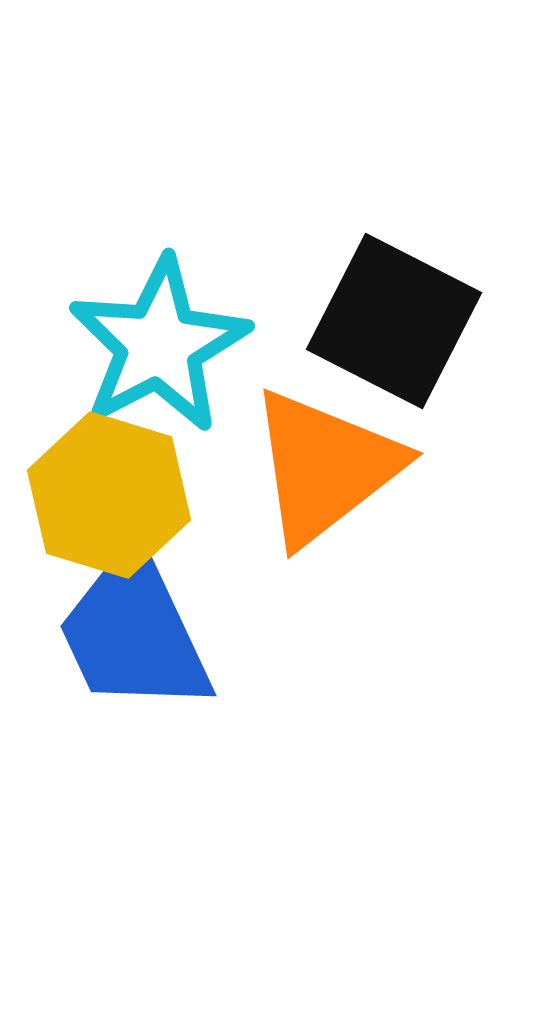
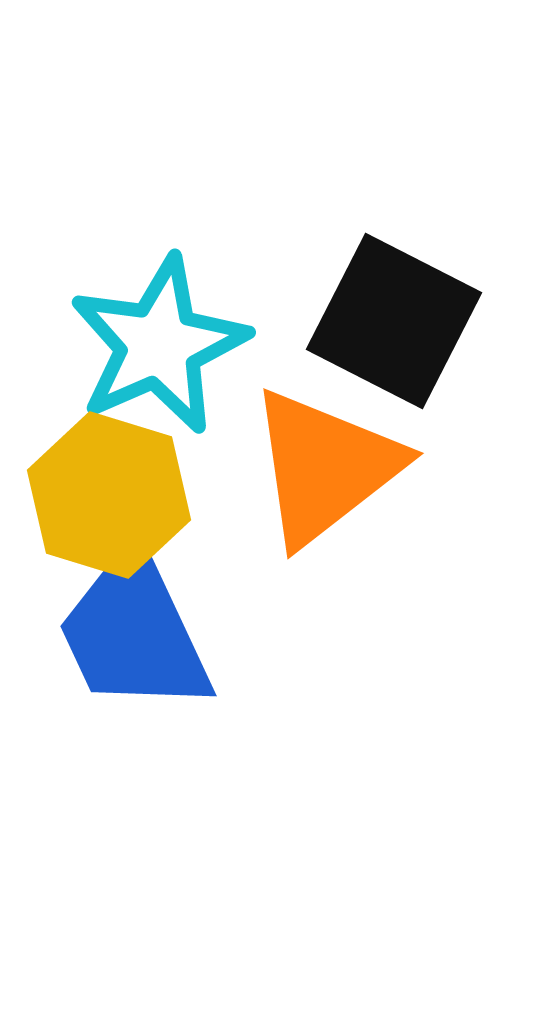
cyan star: rotated 4 degrees clockwise
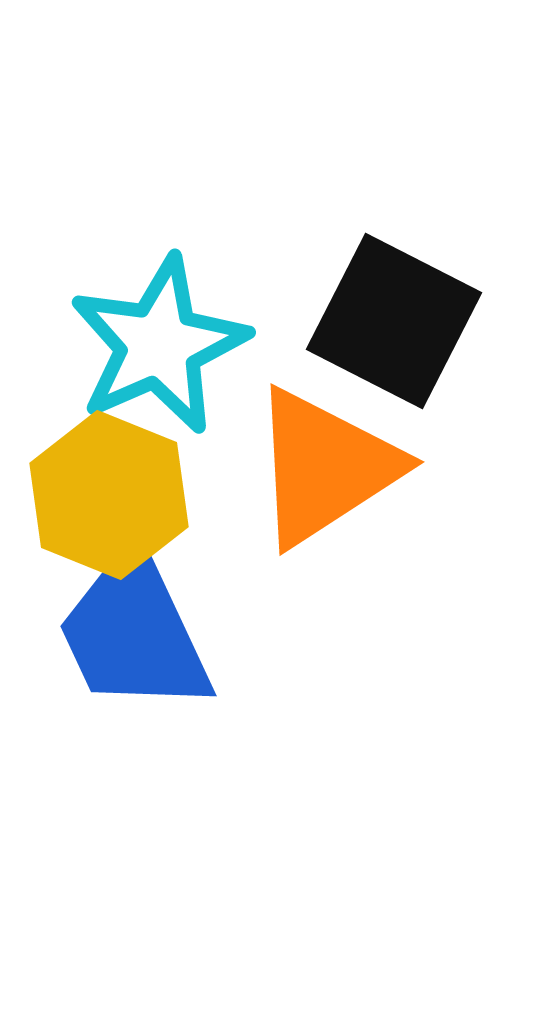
orange triangle: rotated 5 degrees clockwise
yellow hexagon: rotated 5 degrees clockwise
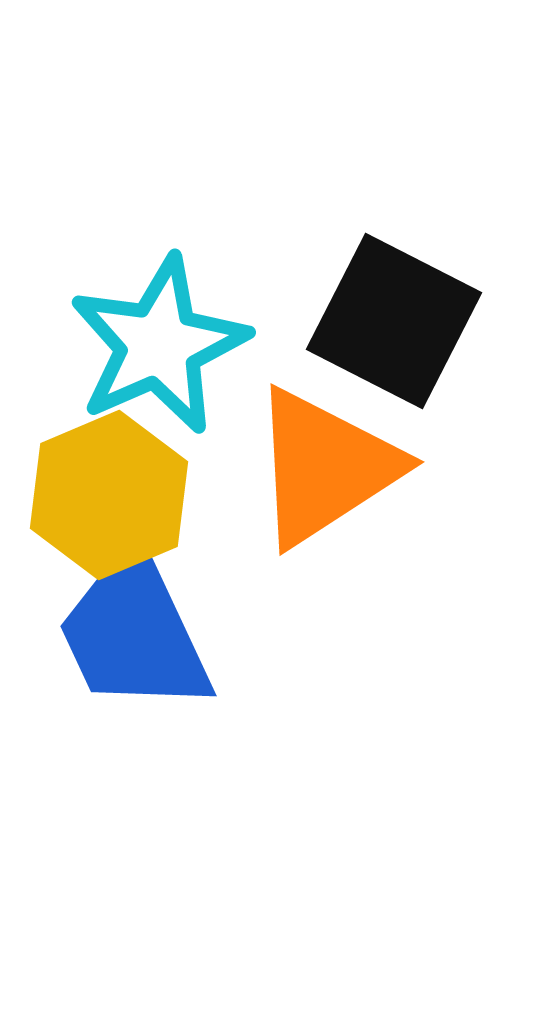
yellow hexagon: rotated 15 degrees clockwise
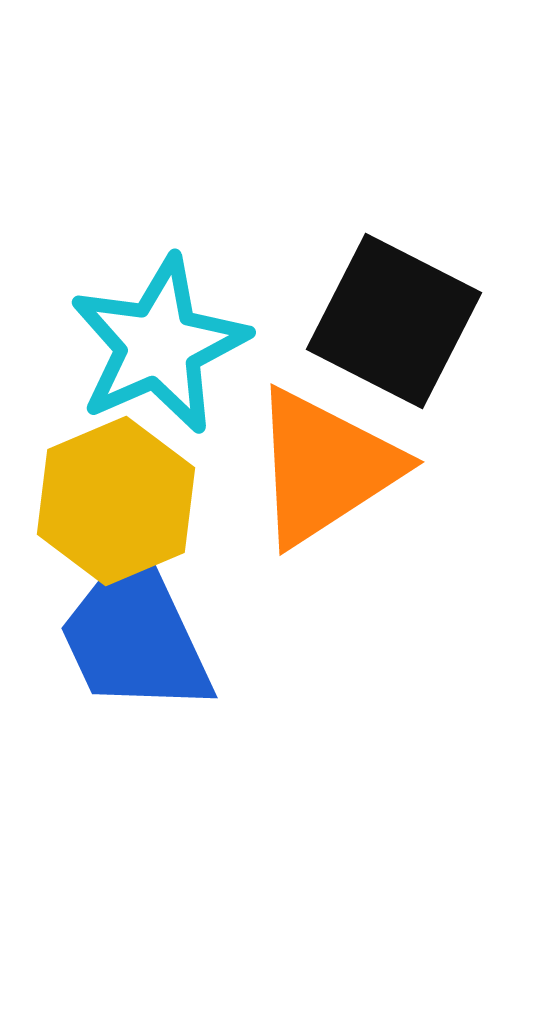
yellow hexagon: moved 7 px right, 6 px down
blue trapezoid: moved 1 px right, 2 px down
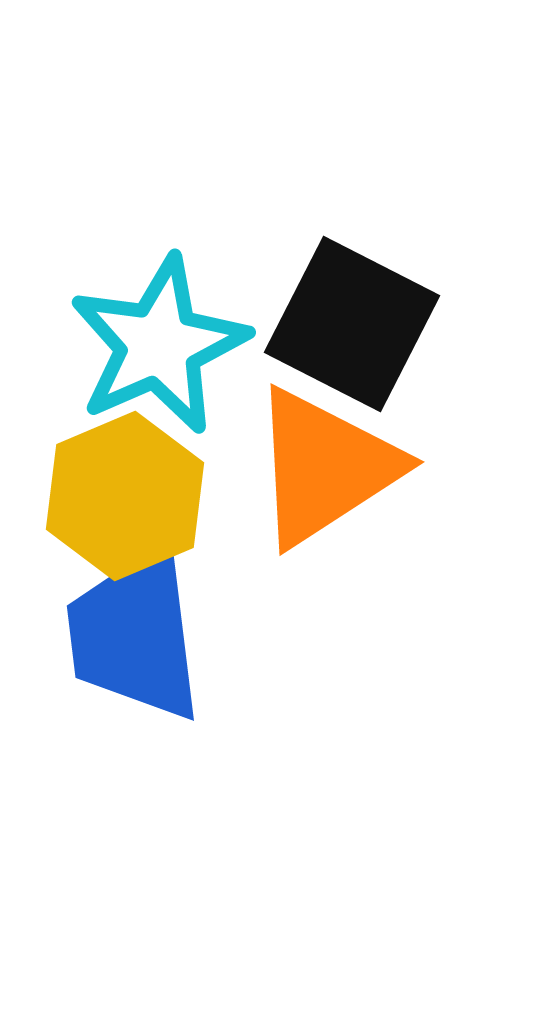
black square: moved 42 px left, 3 px down
yellow hexagon: moved 9 px right, 5 px up
blue trapezoid: rotated 18 degrees clockwise
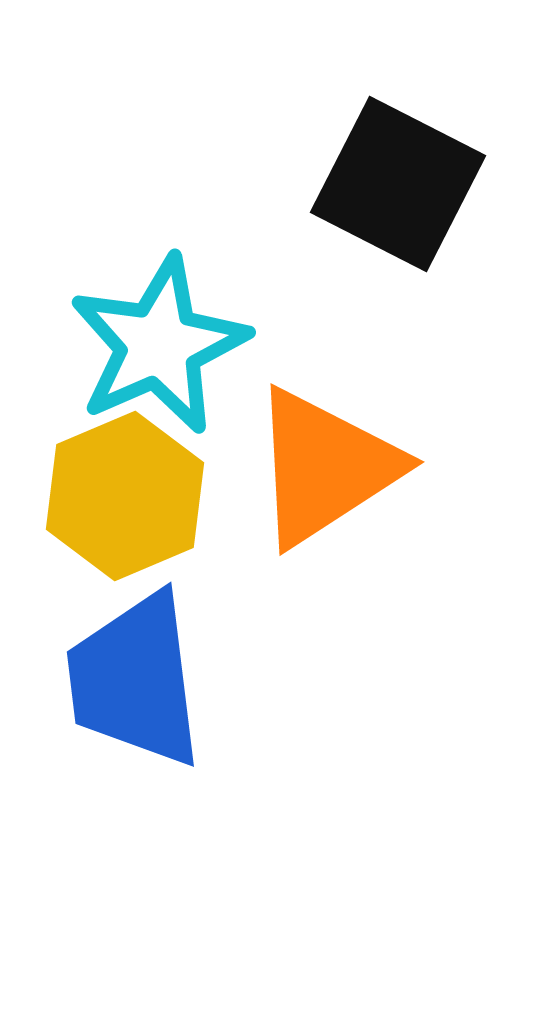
black square: moved 46 px right, 140 px up
blue trapezoid: moved 46 px down
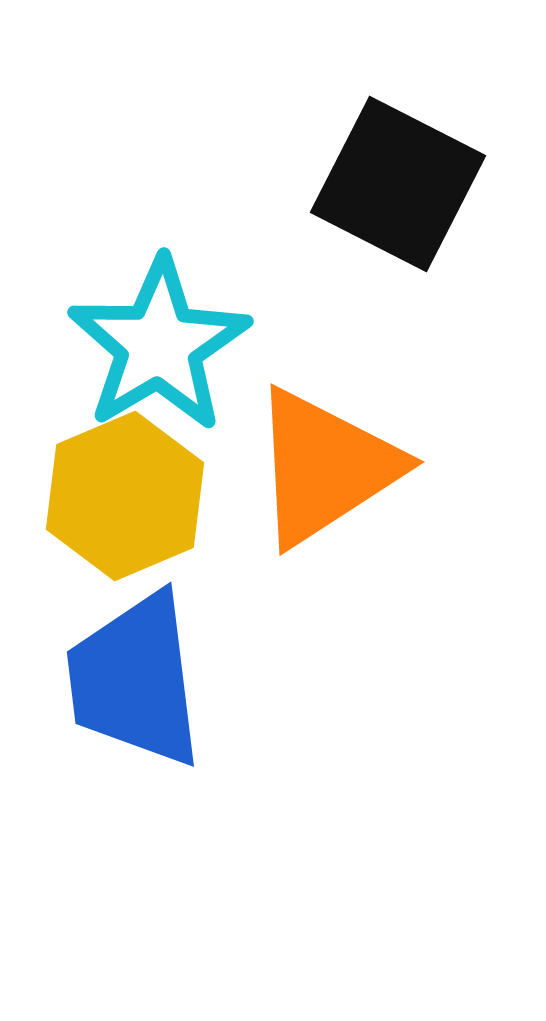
cyan star: rotated 7 degrees counterclockwise
